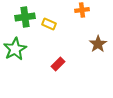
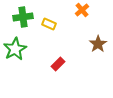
orange cross: rotated 32 degrees counterclockwise
green cross: moved 2 px left
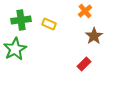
orange cross: moved 3 px right, 1 px down
green cross: moved 2 px left, 3 px down
brown star: moved 4 px left, 8 px up
red rectangle: moved 26 px right
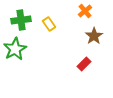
yellow rectangle: rotated 32 degrees clockwise
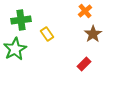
yellow rectangle: moved 2 px left, 10 px down
brown star: moved 1 px left, 2 px up
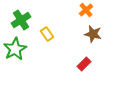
orange cross: moved 1 px right, 1 px up
green cross: rotated 24 degrees counterclockwise
brown star: rotated 24 degrees counterclockwise
